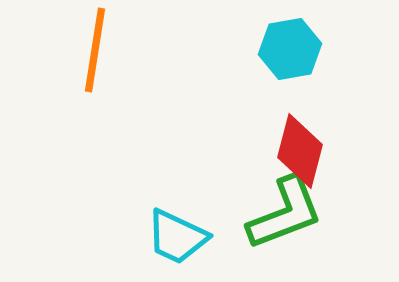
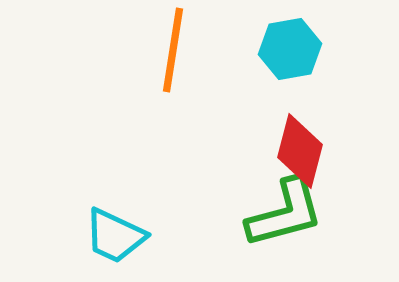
orange line: moved 78 px right
green L-shape: rotated 6 degrees clockwise
cyan trapezoid: moved 62 px left, 1 px up
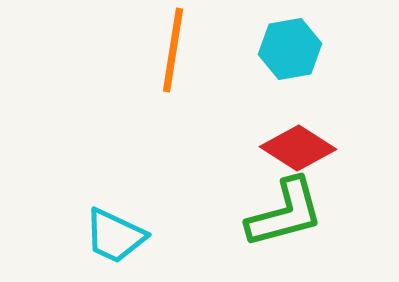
red diamond: moved 2 px left, 3 px up; rotated 72 degrees counterclockwise
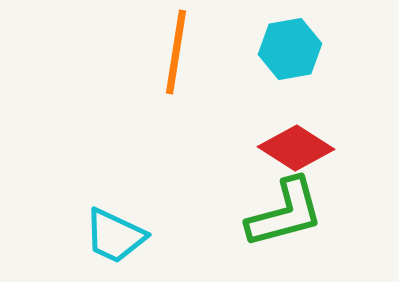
orange line: moved 3 px right, 2 px down
red diamond: moved 2 px left
